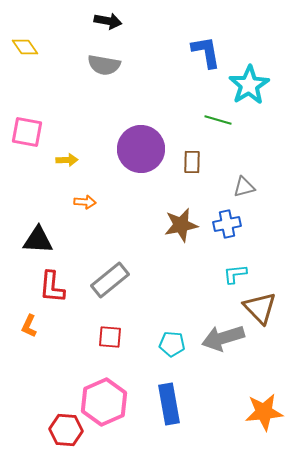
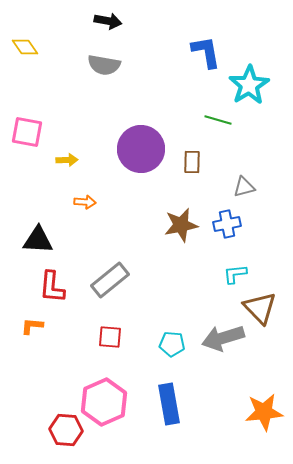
orange L-shape: moved 3 px right; rotated 70 degrees clockwise
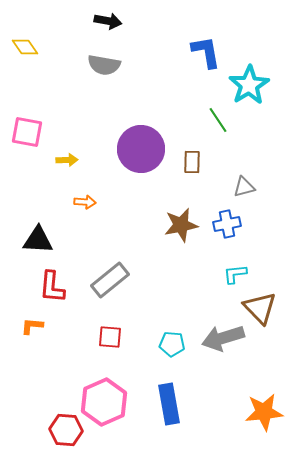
green line: rotated 40 degrees clockwise
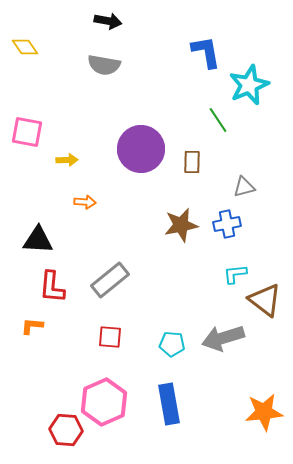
cyan star: rotated 9 degrees clockwise
brown triangle: moved 5 px right, 8 px up; rotated 9 degrees counterclockwise
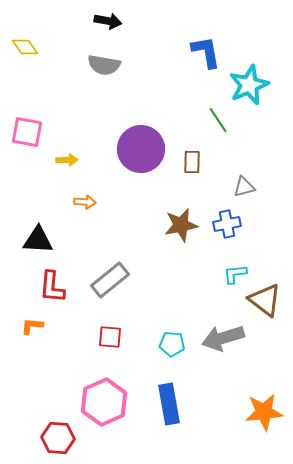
red hexagon: moved 8 px left, 8 px down
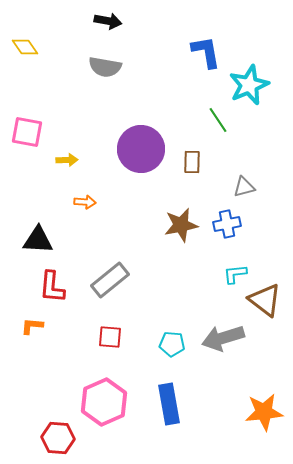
gray semicircle: moved 1 px right, 2 px down
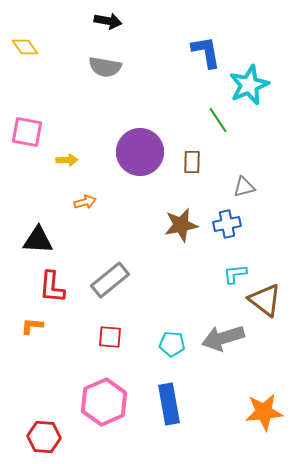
purple circle: moved 1 px left, 3 px down
orange arrow: rotated 20 degrees counterclockwise
red hexagon: moved 14 px left, 1 px up
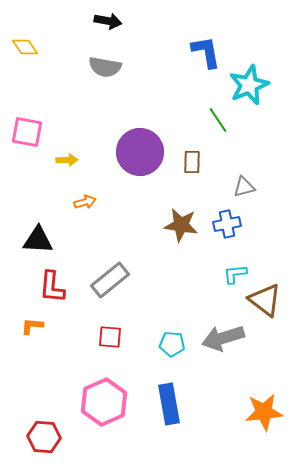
brown star: rotated 20 degrees clockwise
